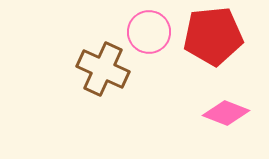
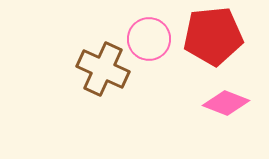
pink circle: moved 7 px down
pink diamond: moved 10 px up
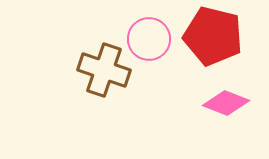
red pentagon: rotated 20 degrees clockwise
brown cross: moved 1 px right, 1 px down; rotated 6 degrees counterclockwise
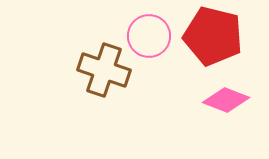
pink circle: moved 3 px up
pink diamond: moved 3 px up
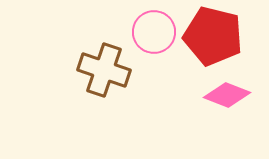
pink circle: moved 5 px right, 4 px up
pink diamond: moved 1 px right, 5 px up
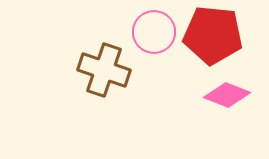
red pentagon: moved 1 px up; rotated 8 degrees counterclockwise
